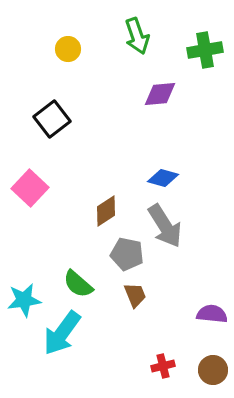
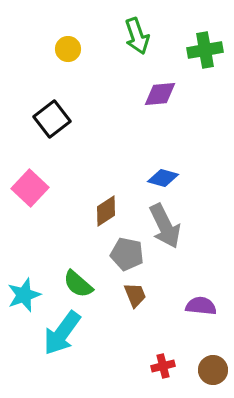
gray arrow: rotated 6 degrees clockwise
cyan star: moved 5 px up; rotated 12 degrees counterclockwise
purple semicircle: moved 11 px left, 8 px up
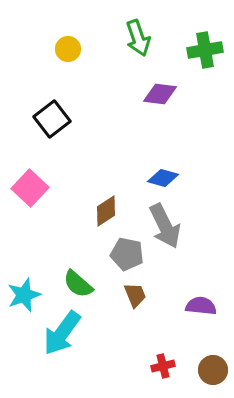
green arrow: moved 1 px right, 2 px down
purple diamond: rotated 12 degrees clockwise
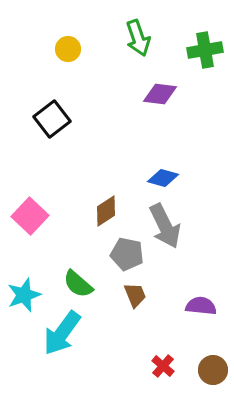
pink square: moved 28 px down
red cross: rotated 35 degrees counterclockwise
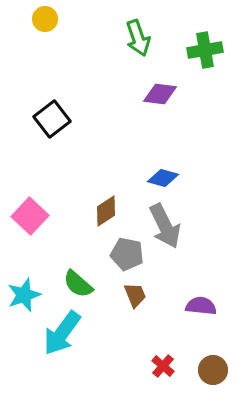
yellow circle: moved 23 px left, 30 px up
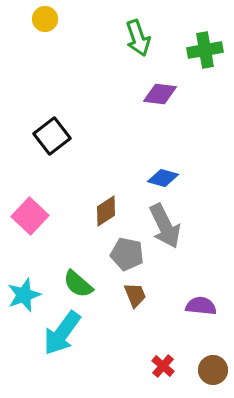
black square: moved 17 px down
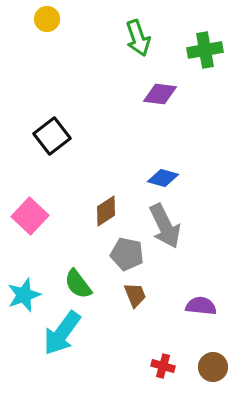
yellow circle: moved 2 px right
green semicircle: rotated 12 degrees clockwise
red cross: rotated 25 degrees counterclockwise
brown circle: moved 3 px up
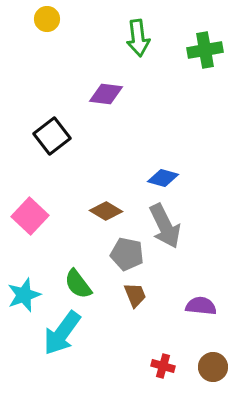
green arrow: rotated 12 degrees clockwise
purple diamond: moved 54 px left
brown diamond: rotated 64 degrees clockwise
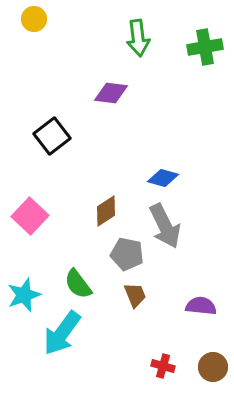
yellow circle: moved 13 px left
green cross: moved 3 px up
purple diamond: moved 5 px right, 1 px up
brown diamond: rotated 64 degrees counterclockwise
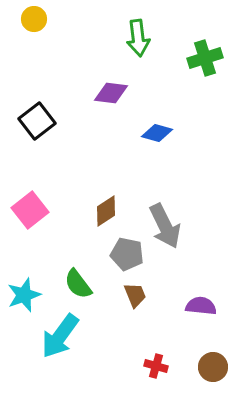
green cross: moved 11 px down; rotated 8 degrees counterclockwise
black square: moved 15 px left, 15 px up
blue diamond: moved 6 px left, 45 px up
pink square: moved 6 px up; rotated 9 degrees clockwise
cyan arrow: moved 2 px left, 3 px down
red cross: moved 7 px left
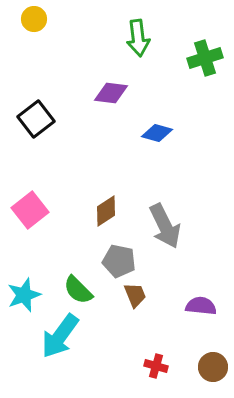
black square: moved 1 px left, 2 px up
gray pentagon: moved 8 px left, 7 px down
green semicircle: moved 6 px down; rotated 8 degrees counterclockwise
